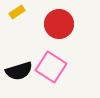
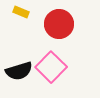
yellow rectangle: moved 4 px right; rotated 56 degrees clockwise
pink square: rotated 12 degrees clockwise
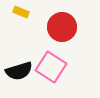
red circle: moved 3 px right, 3 px down
pink square: rotated 12 degrees counterclockwise
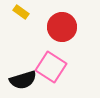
yellow rectangle: rotated 14 degrees clockwise
black semicircle: moved 4 px right, 9 px down
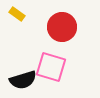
yellow rectangle: moved 4 px left, 2 px down
pink square: rotated 16 degrees counterclockwise
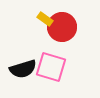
yellow rectangle: moved 28 px right, 5 px down
black semicircle: moved 11 px up
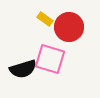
red circle: moved 7 px right
pink square: moved 1 px left, 8 px up
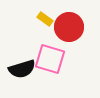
black semicircle: moved 1 px left
